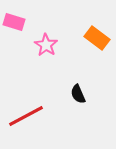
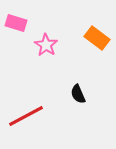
pink rectangle: moved 2 px right, 1 px down
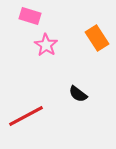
pink rectangle: moved 14 px right, 7 px up
orange rectangle: rotated 20 degrees clockwise
black semicircle: rotated 30 degrees counterclockwise
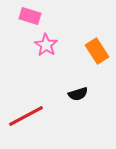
orange rectangle: moved 13 px down
black semicircle: rotated 54 degrees counterclockwise
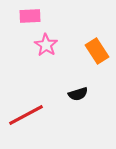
pink rectangle: rotated 20 degrees counterclockwise
red line: moved 1 px up
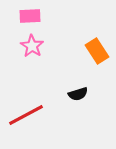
pink star: moved 14 px left, 1 px down
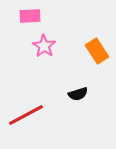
pink star: moved 12 px right
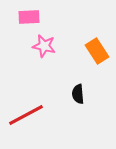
pink rectangle: moved 1 px left, 1 px down
pink star: rotated 20 degrees counterclockwise
black semicircle: rotated 102 degrees clockwise
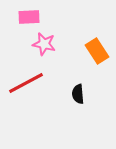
pink star: moved 2 px up
red line: moved 32 px up
